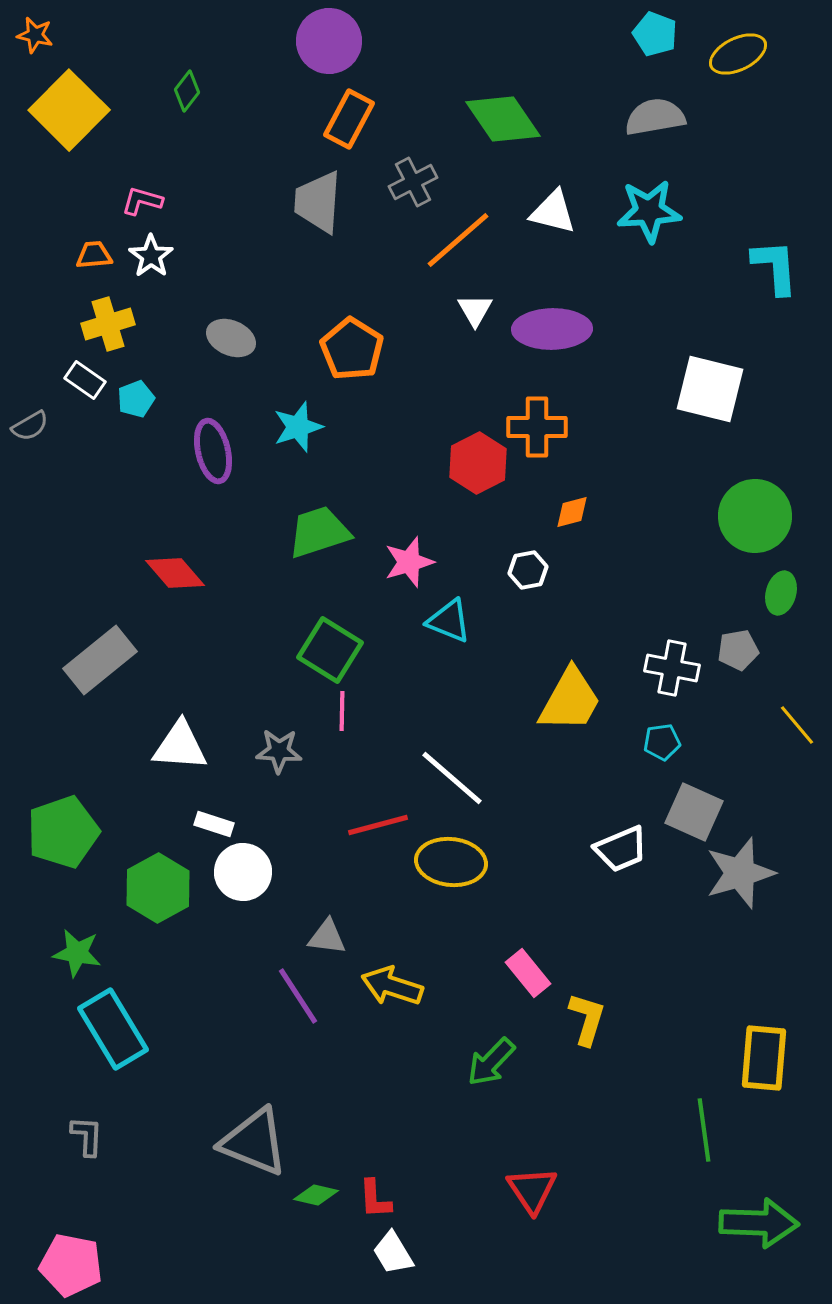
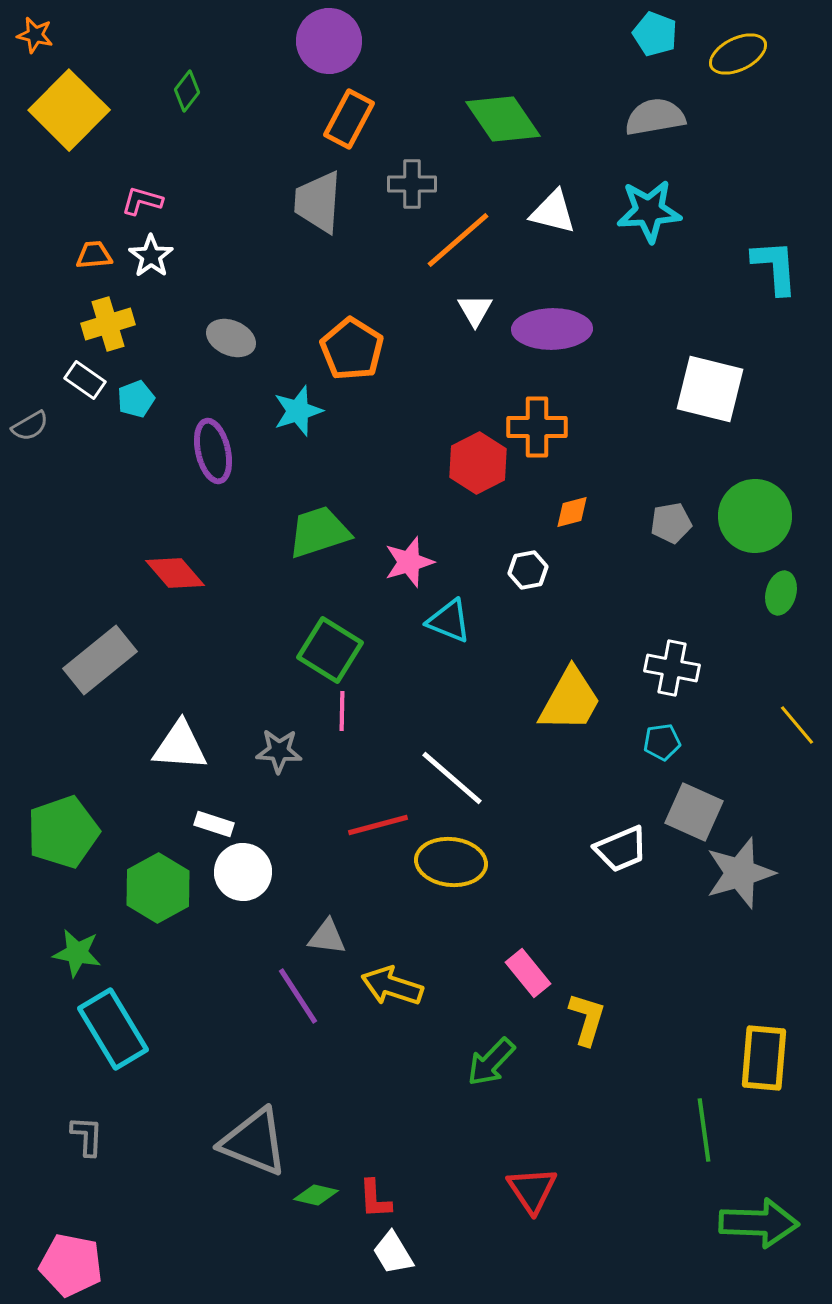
gray cross at (413, 182): moved 1 px left, 2 px down; rotated 27 degrees clockwise
cyan star at (298, 427): moved 16 px up
gray pentagon at (738, 650): moved 67 px left, 127 px up
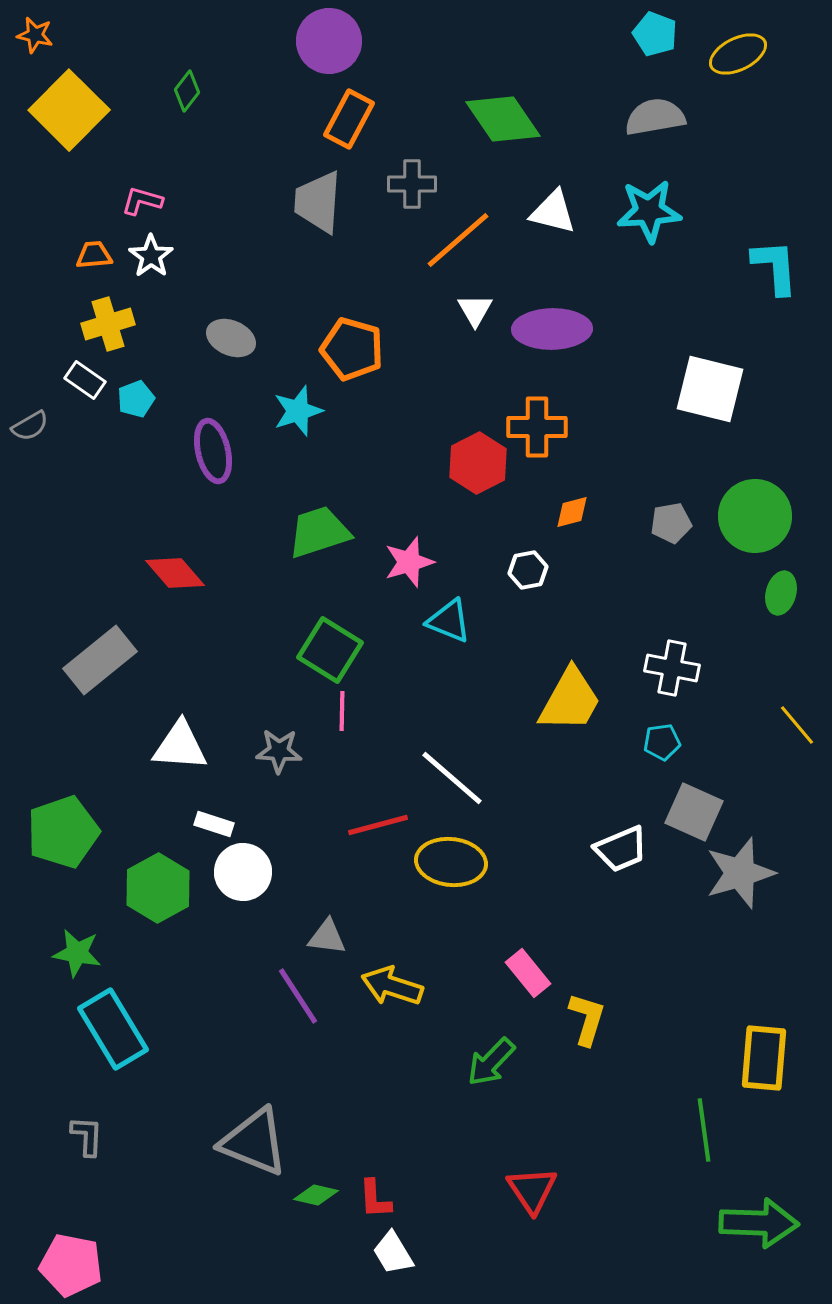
orange pentagon at (352, 349): rotated 16 degrees counterclockwise
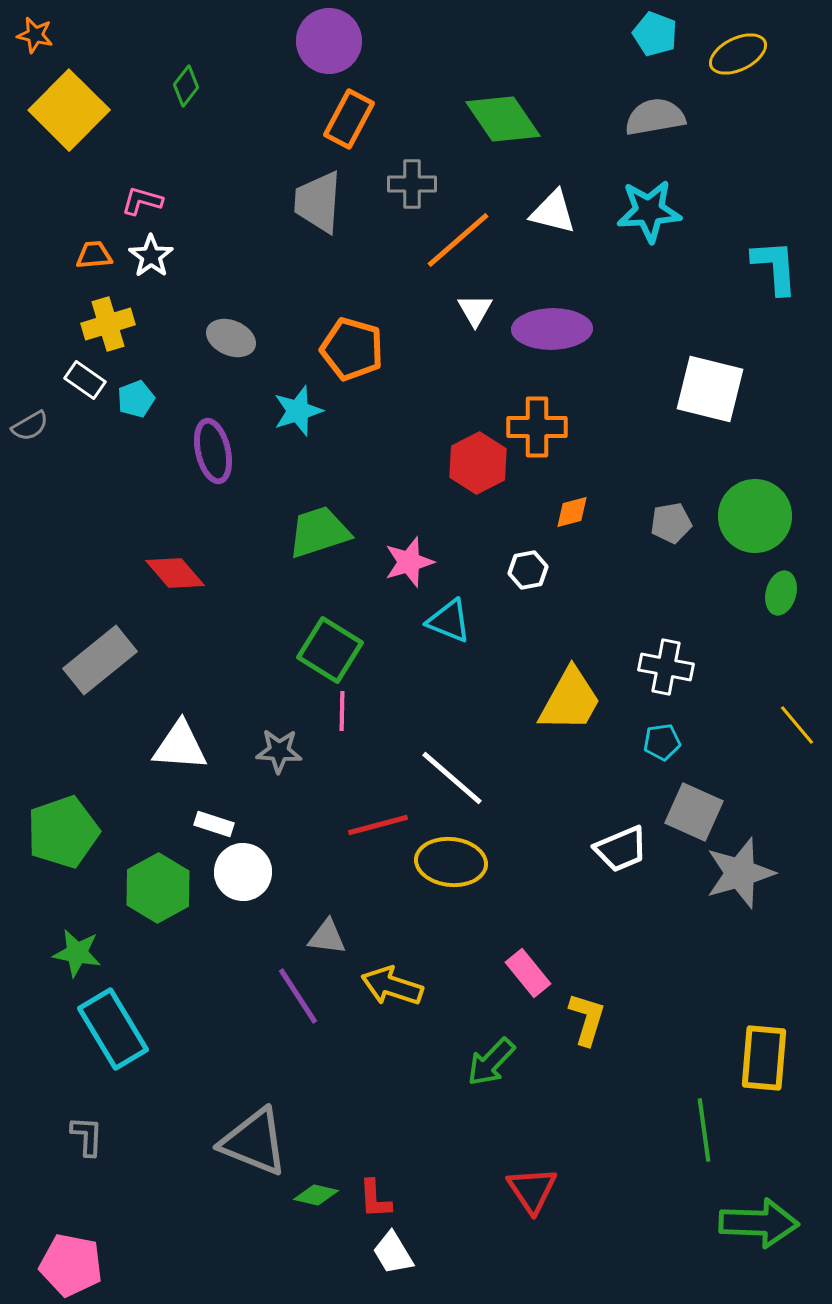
green diamond at (187, 91): moved 1 px left, 5 px up
white cross at (672, 668): moved 6 px left, 1 px up
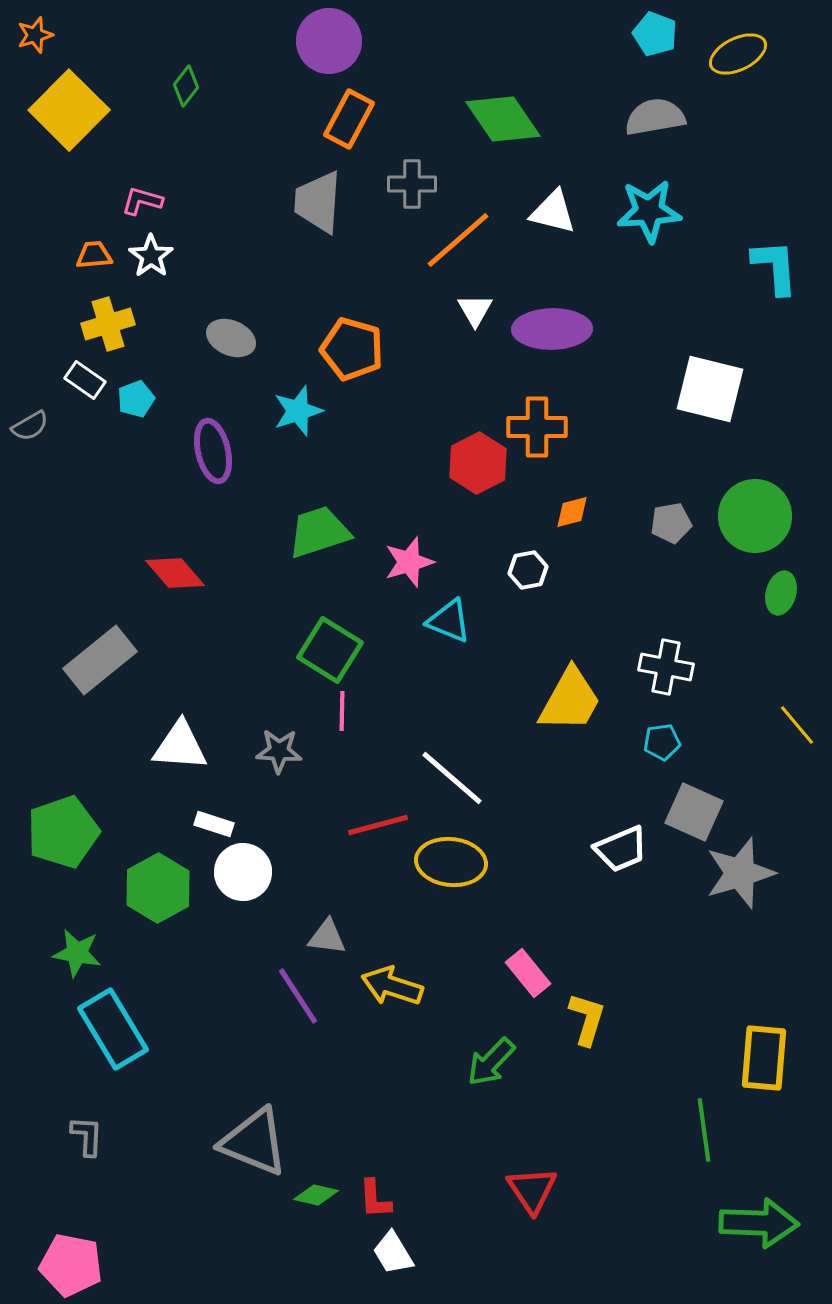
orange star at (35, 35): rotated 30 degrees counterclockwise
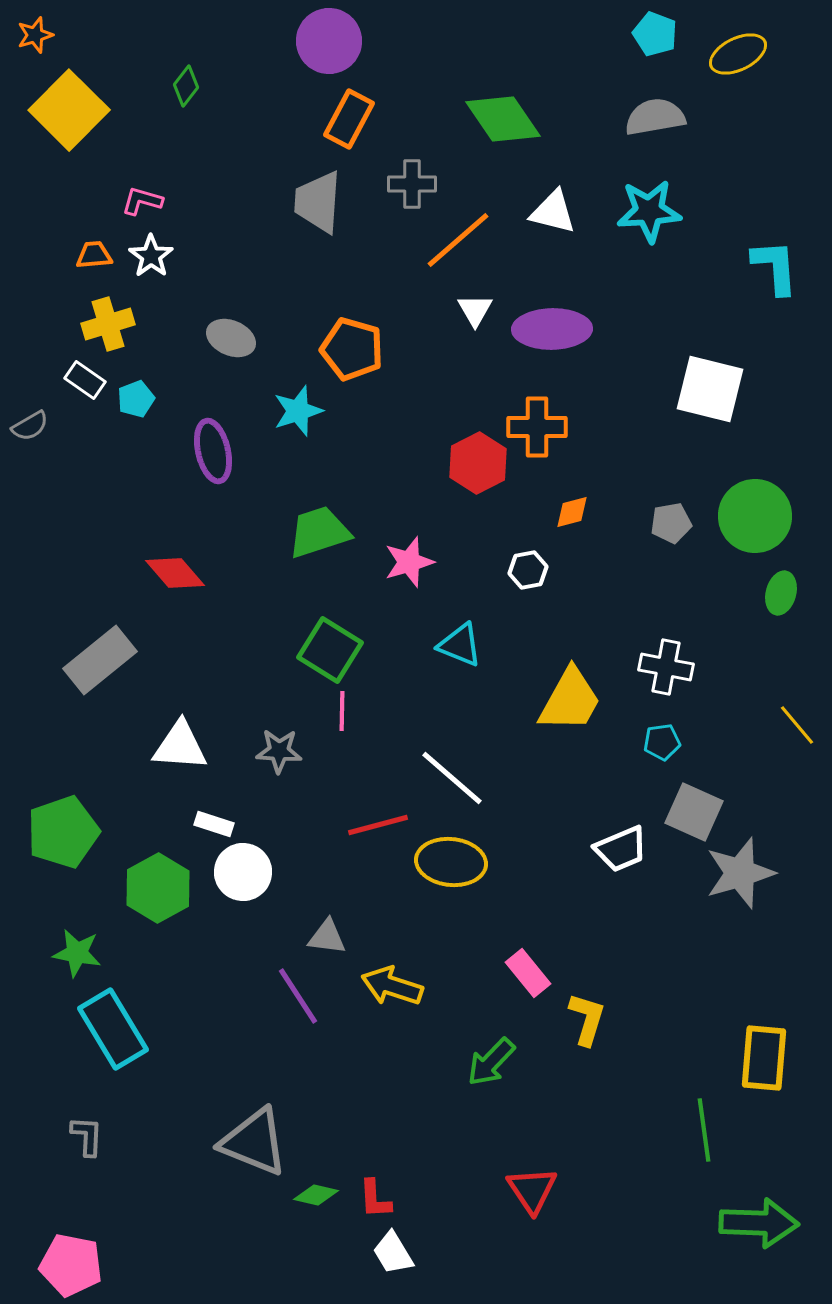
cyan triangle at (449, 621): moved 11 px right, 24 px down
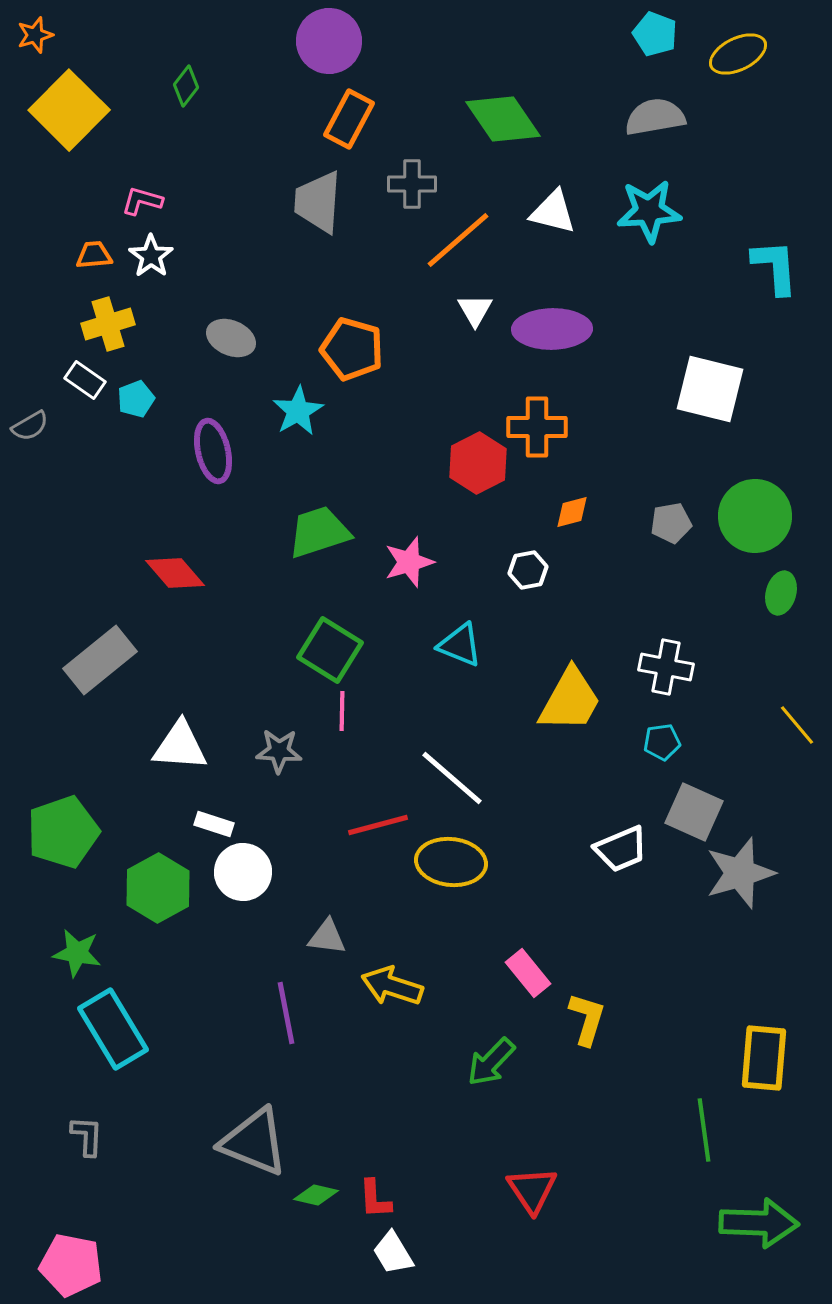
cyan star at (298, 411): rotated 12 degrees counterclockwise
purple line at (298, 996): moved 12 px left, 17 px down; rotated 22 degrees clockwise
